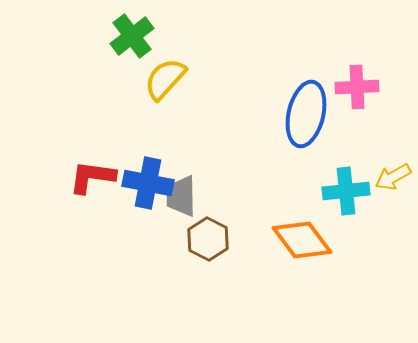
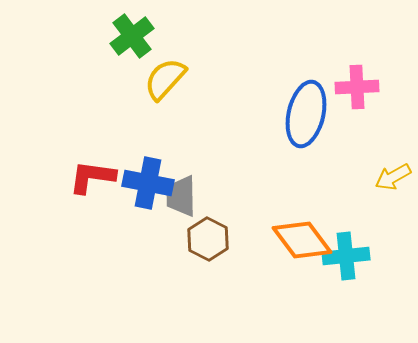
cyan cross: moved 65 px down
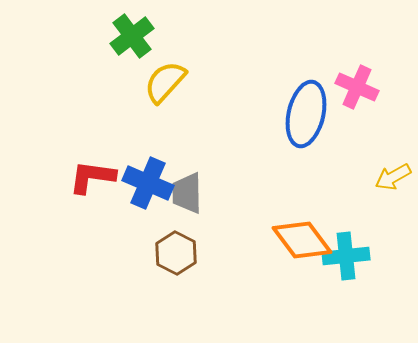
yellow semicircle: moved 3 px down
pink cross: rotated 27 degrees clockwise
blue cross: rotated 12 degrees clockwise
gray trapezoid: moved 6 px right, 3 px up
brown hexagon: moved 32 px left, 14 px down
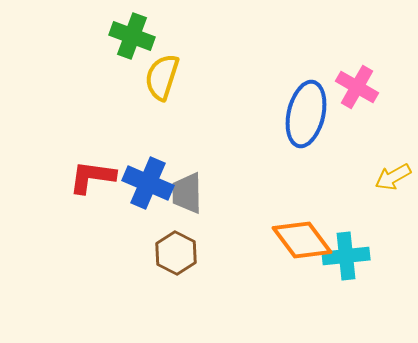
green cross: rotated 33 degrees counterclockwise
yellow semicircle: moved 3 px left, 5 px up; rotated 24 degrees counterclockwise
pink cross: rotated 6 degrees clockwise
